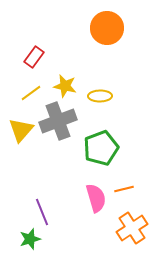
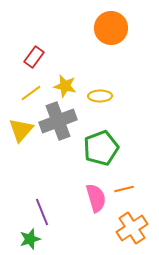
orange circle: moved 4 px right
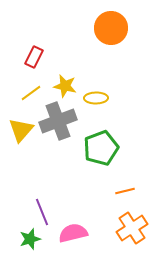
red rectangle: rotated 10 degrees counterclockwise
yellow ellipse: moved 4 px left, 2 px down
orange line: moved 1 px right, 2 px down
pink semicircle: moved 23 px left, 35 px down; rotated 88 degrees counterclockwise
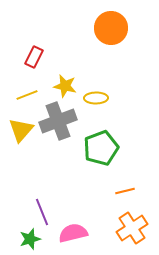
yellow line: moved 4 px left, 2 px down; rotated 15 degrees clockwise
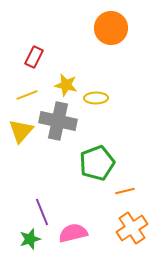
yellow star: moved 1 px right, 1 px up
gray cross: rotated 33 degrees clockwise
yellow triangle: moved 1 px down
green pentagon: moved 4 px left, 15 px down
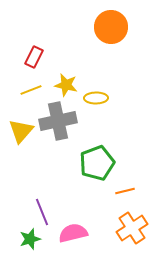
orange circle: moved 1 px up
yellow line: moved 4 px right, 5 px up
gray cross: rotated 24 degrees counterclockwise
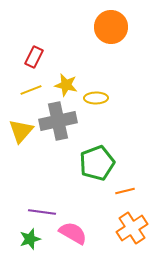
purple line: rotated 60 degrees counterclockwise
pink semicircle: rotated 44 degrees clockwise
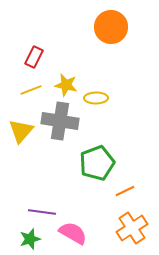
gray cross: moved 2 px right; rotated 21 degrees clockwise
orange line: rotated 12 degrees counterclockwise
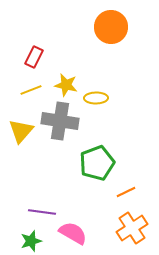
orange line: moved 1 px right, 1 px down
green star: moved 1 px right, 2 px down
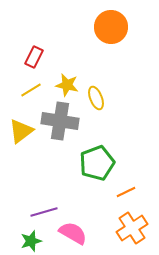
yellow star: moved 1 px right
yellow line: rotated 10 degrees counterclockwise
yellow ellipse: rotated 70 degrees clockwise
yellow triangle: rotated 12 degrees clockwise
purple line: moved 2 px right; rotated 24 degrees counterclockwise
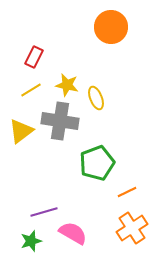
orange line: moved 1 px right
